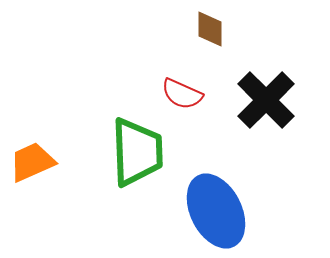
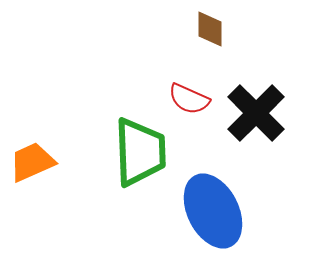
red semicircle: moved 7 px right, 5 px down
black cross: moved 10 px left, 13 px down
green trapezoid: moved 3 px right
blue ellipse: moved 3 px left
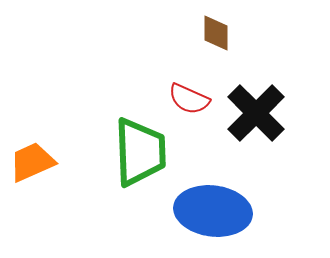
brown diamond: moved 6 px right, 4 px down
blue ellipse: rotated 56 degrees counterclockwise
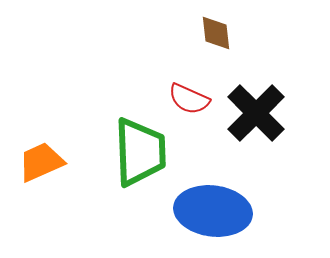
brown diamond: rotated 6 degrees counterclockwise
orange trapezoid: moved 9 px right
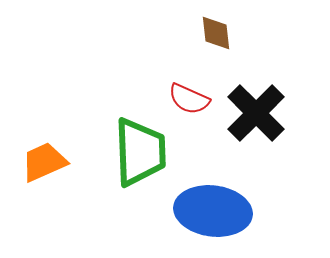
orange trapezoid: moved 3 px right
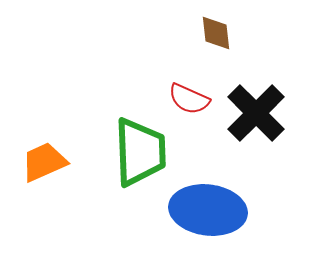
blue ellipse: moved 5 px left, 1 px up
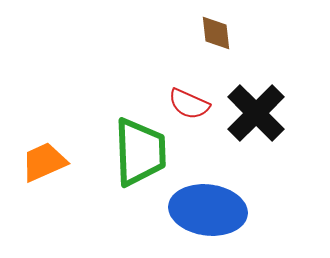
red semicircle: moved 5 px down
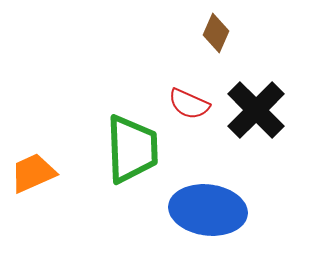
brown diamond: rotated 30 degrees clockwise
black cross: moved 3 px up
green trapezoid: moved 8 px left, 3 px up
orange trapezoid: moved 11 px left, 11 px down
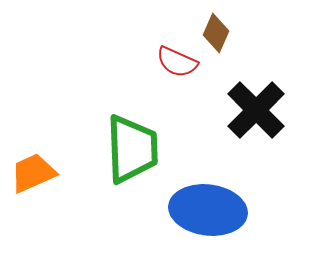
red semicircle: moved 12 px left, 42 px up
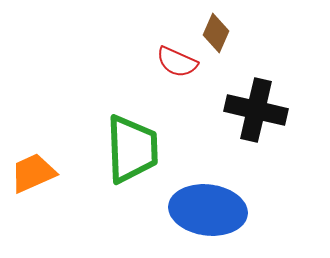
black cross: rotated 32 degrees counterclockwise
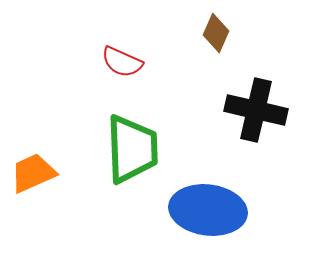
red semicircle: moved 55 px left
